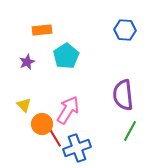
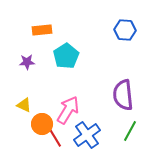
purple star: rotated 21 degrees clockwise
yellow triangle: rotated 21 degrees counterclockwise
blue cross: moved 10 px right, 13 px up; rotated 16 degrees counterclockwise
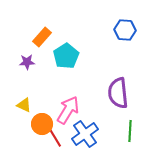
orange rectangle: moved 7 px down; rotated 42 degrees counterclockwise
purple semicircle: moved 5 px left, 2 px up
green line: rotated 25 degrees counterclockwise
blue cross: moved 2 px left, 1 px up
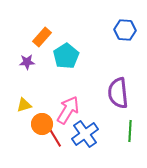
yellow triangle: rotated 42 degrees counterclockwise
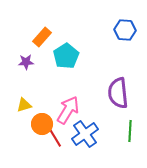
purple star: moved 1 px left
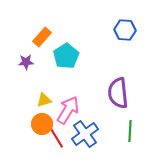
yellow triangle: moved 20 px right, 5 px up
red line: moved 2 px right, 1 px down
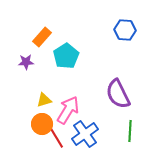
purple semicircle: moved 1 px down; rotated 20 degrees counterclockwise
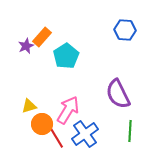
purple star: moved 16 px up; rotated 21 degrees counterclockwise
yellow triangle: moved 15 px left, 6 px down
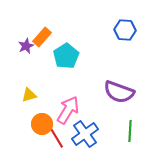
purple semicircle: moved 1 px right, 2 px up; rotated 44 degrees counterclockwise
yellow triangle: moved 11 px up
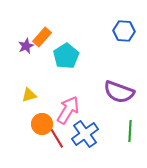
blue hexagon: moved 1 px left, 1 px down
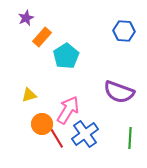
purple star: moved 28 px up
green line: moved 7 px down
